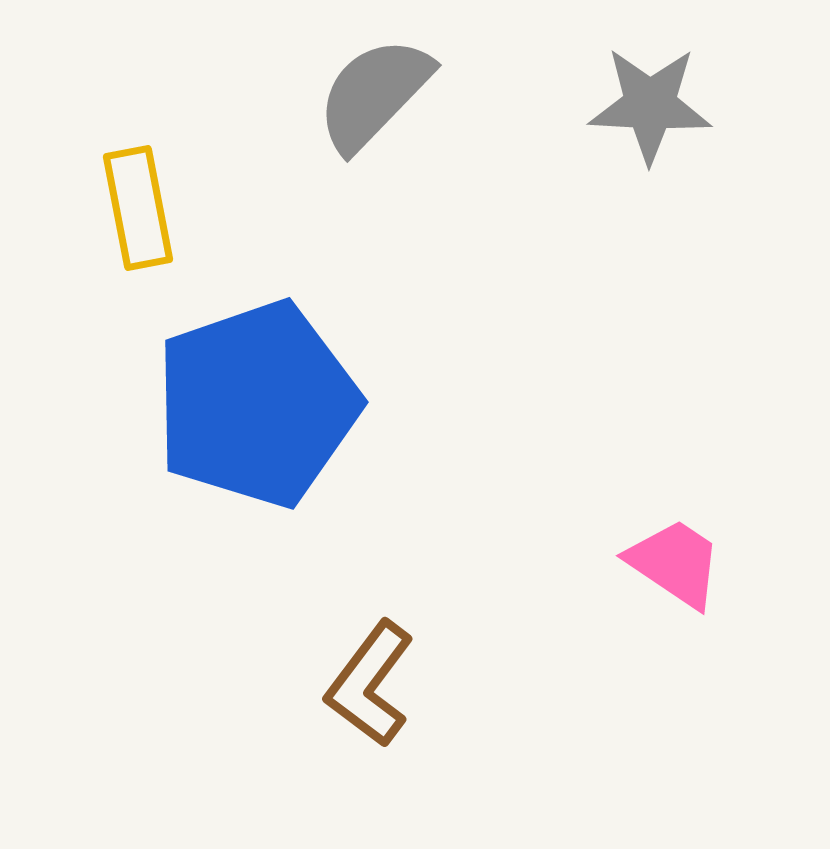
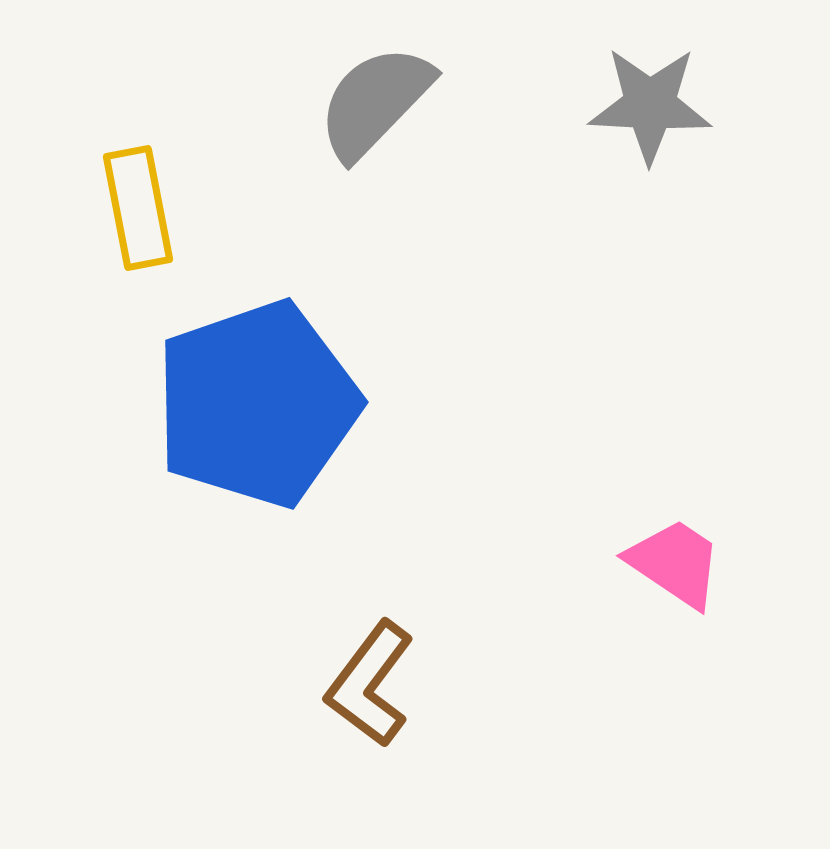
gray semicircle: moved 1 px right, 8 px down
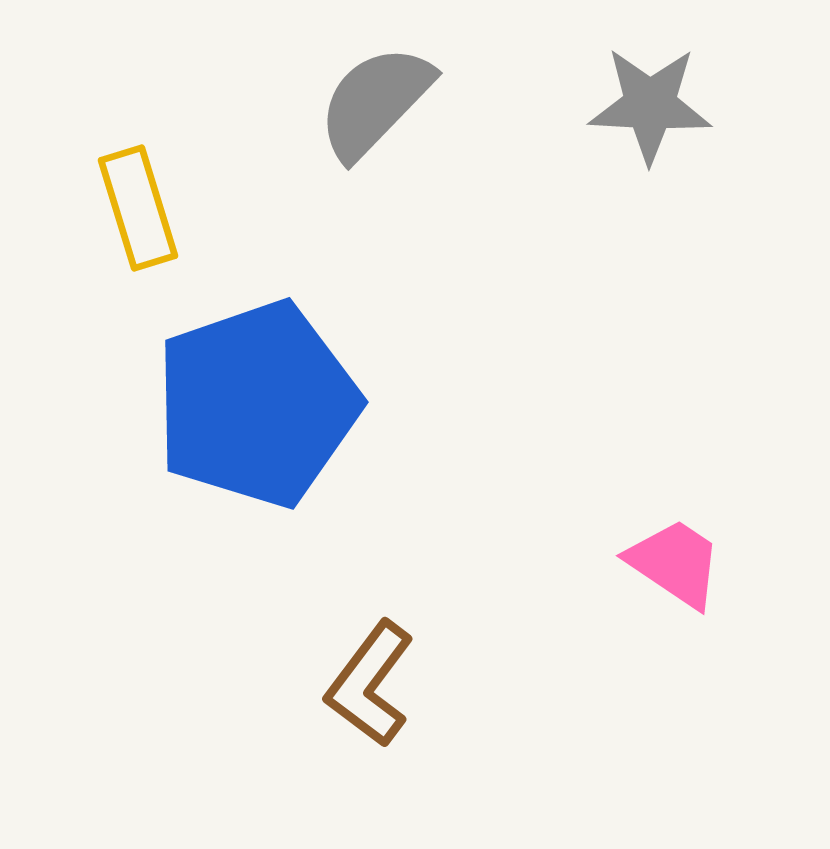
yellow rectangle: rotated 6 degrees counterclockwise
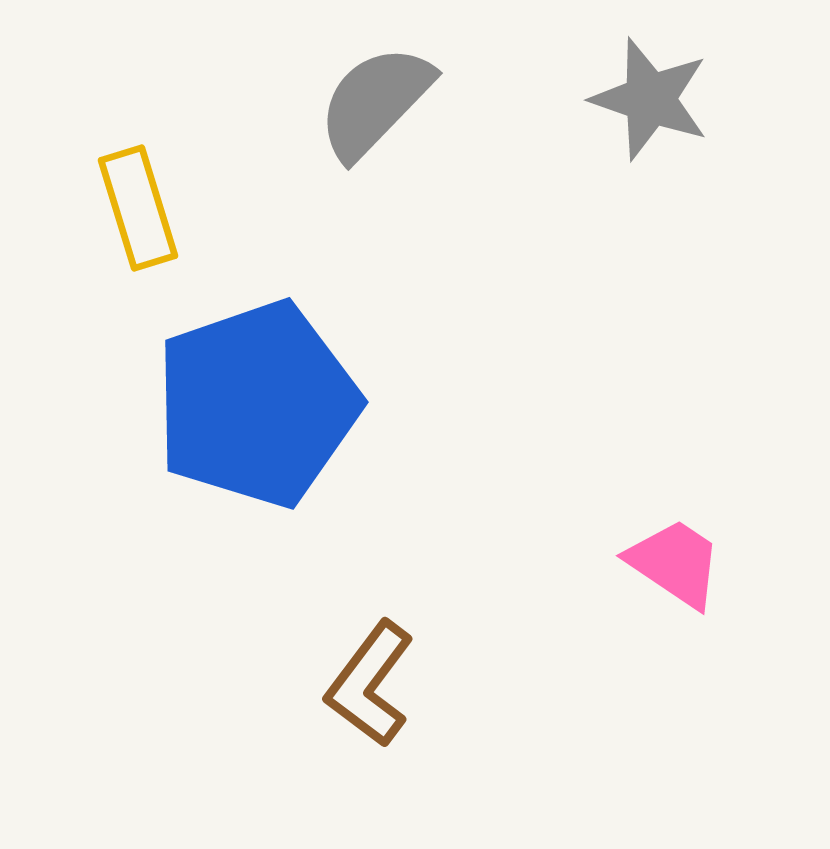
gray star: moved 6 px up; rotated 16 degrees clockwise
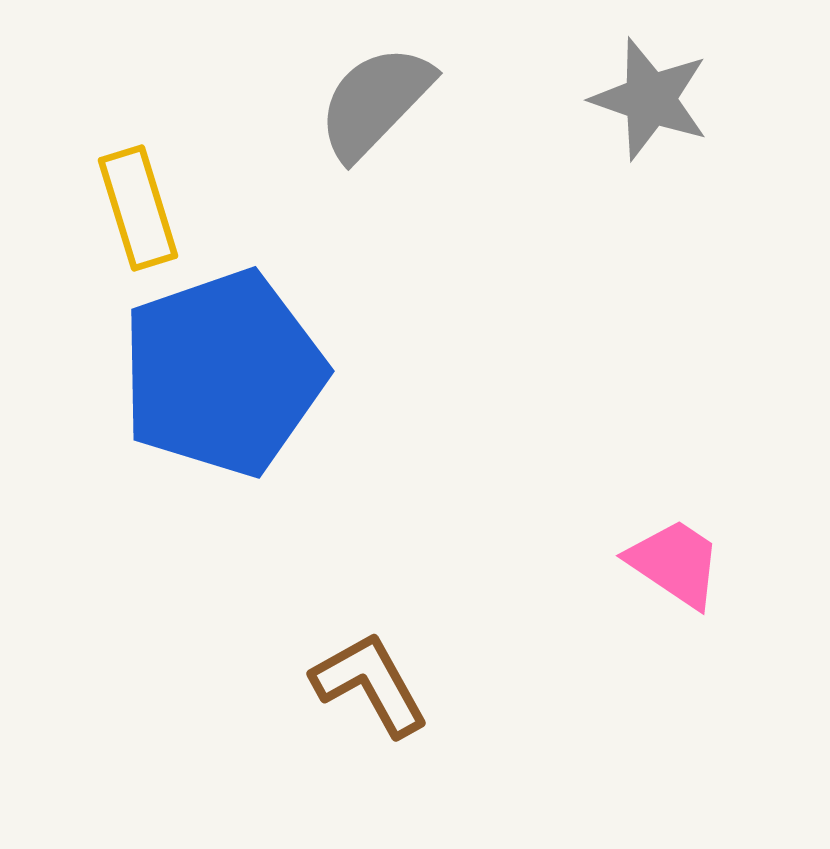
blue pentagon: moved 34 px left, 31 px up
brown L-shape: rotated 114 degrees clockwise
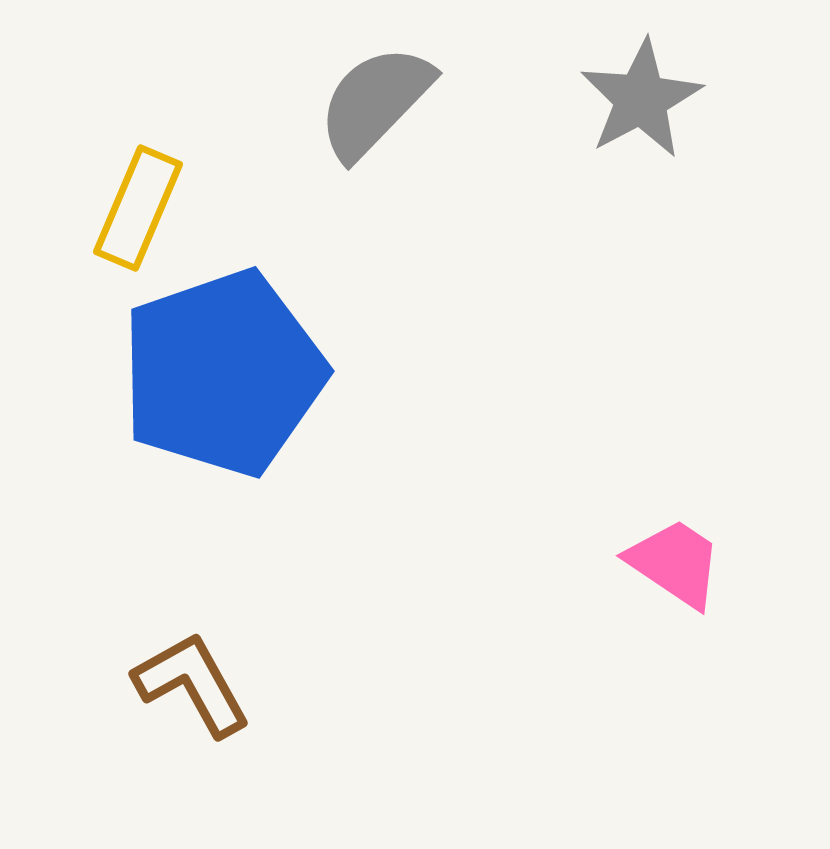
gray star: moved 9 px left; rotated 25 degrees clockwise
yellow rectangle: rotated 40 degrees clockwise
brown L-shape: moved 178 px left
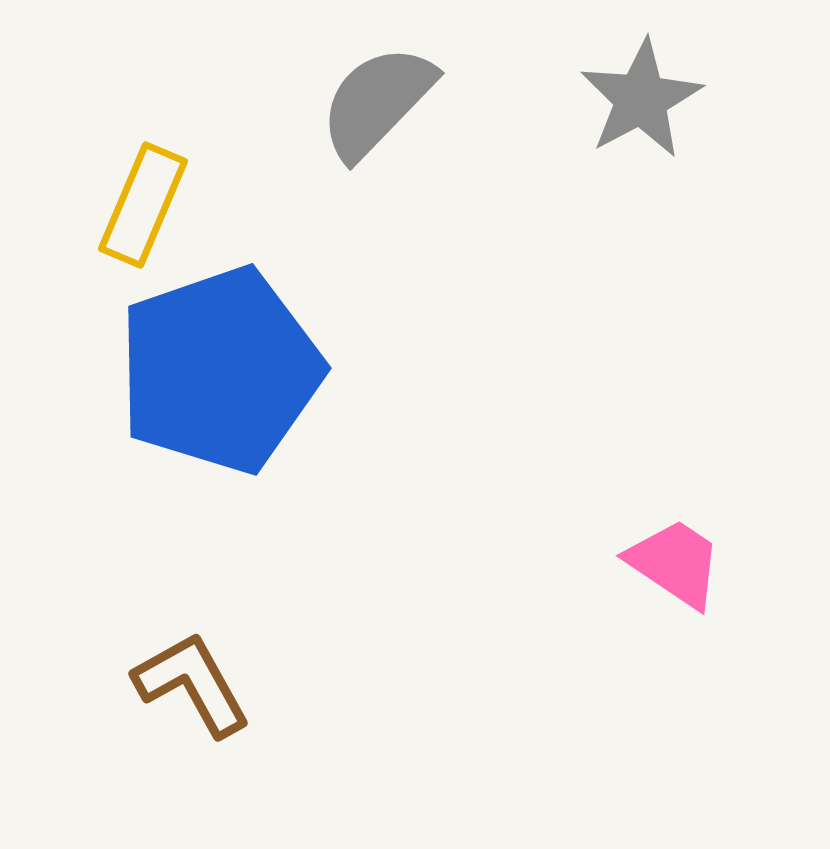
gray semicircle: moved 2 px right
yellow rectangle: moved 5 px right, 3 px up
blue pentagon: moved 3 px left, 3 px up
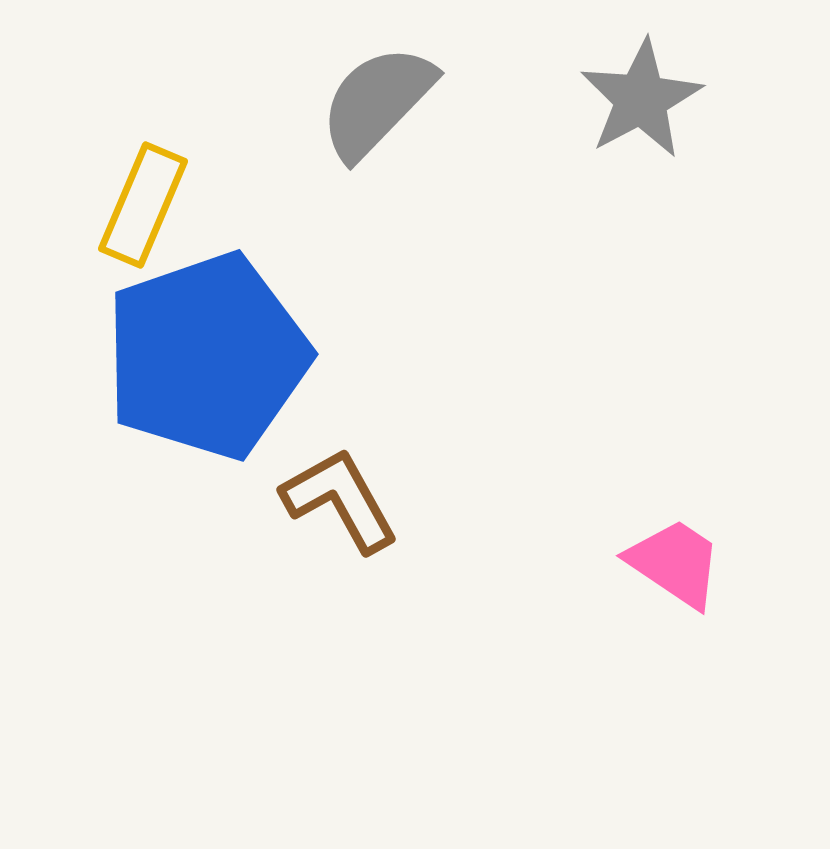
blue pentagon: moved 13 px left, 14 px up
brown L-shape: moved 148 px right, 184 px up
